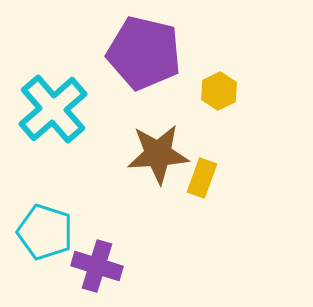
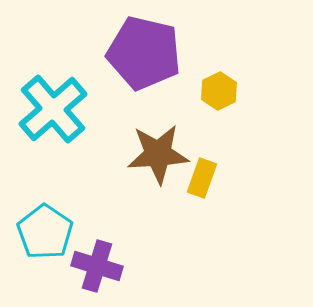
cyan pentagon: rotated 16 degrees clockwise
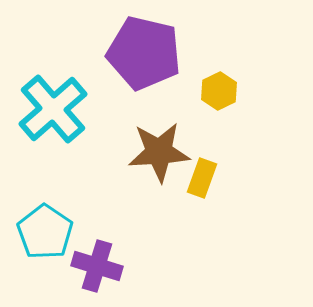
brown star: moved 1 px right, 2 px up
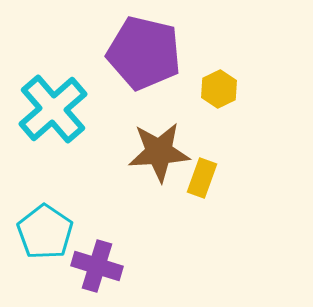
yellow hexagon: moved 2 px up
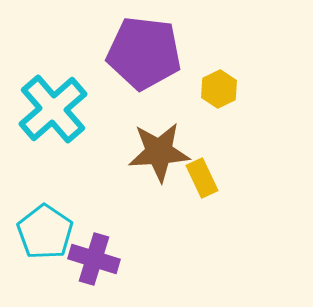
purple pentagon: rotated 6 degrees counterclockwise
yellow rectangle: rotated 45 degrees counterclockwise
purple cross: moved 3 px left, 7 px up
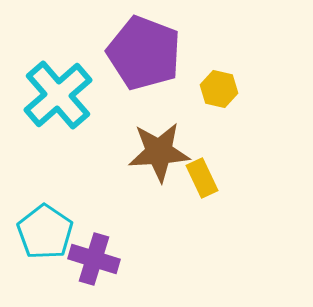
purple pentagon: rotated 14 degrees clockwise
yellow hexagon: rotated 21 degrees counterclockwise
cyan cross: moved 5 px right, 14 px up
